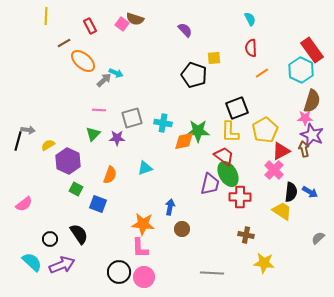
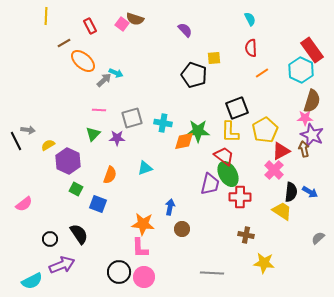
black line at (18, 141): moved 2 px left; rotated 42 degrees counterclockwise
cyan semicircle at (32, 262): moved 19 px down; rotated 110 degrees clockwise
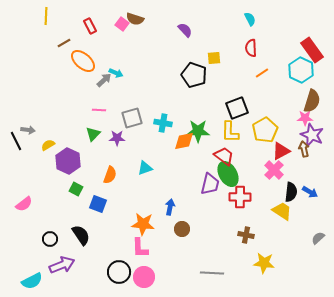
black semicircle at (79, 234): moved 2 px right, 1 px down
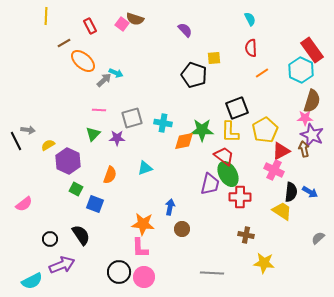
green star at (198, 131): moved 4 px right, 1 px up
pink cross at (274, 170): rotated 18 degrees counterclockwise
blue square at (98, 204): moved 3 px left
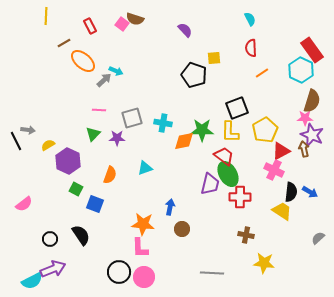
cyan arrow at (116, 73): moved 2 px up
purple arrow at (62, 265): moved 9 px left, 4 px down
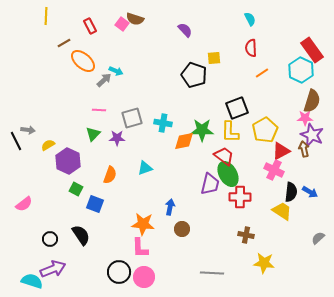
cyan semicircle at (32, 281): rotated 135 degrees counterclockwise
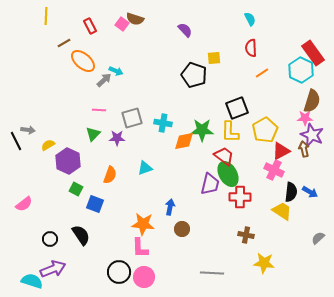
red rectangle at (312, 50): moved 1 px right, 3 px down
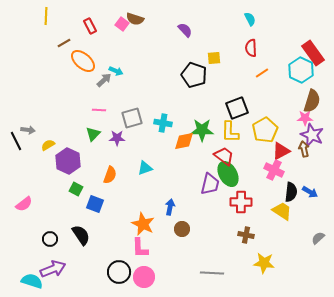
red cross at (240, 197): moved 1 px right, 5 px down
orange star at (143, 224): rotated 20 degrees clockwise
